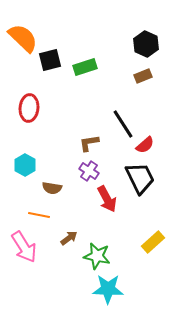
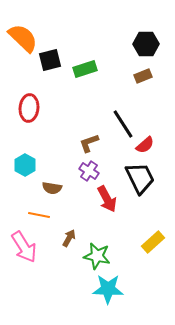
black hexagon: rotated 25 degrees counterclockwise
green rectangle: moved 2 px down
brown L-shape: rotated 10 degrees counterclockwise
brown arrow: rotated 24 degrees counterclockwise
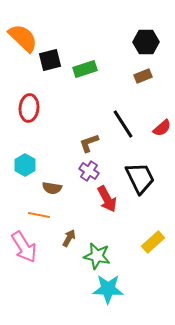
black hexagon: moved 2 px up
red semicircle: moved 17 px right, 17 px up
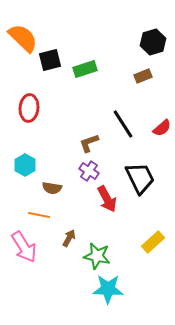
black hexagon: moved 7 px right; rotated 15 degrees counterclockwise
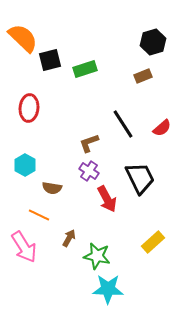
orange line: rotated 15 degrees clockwise
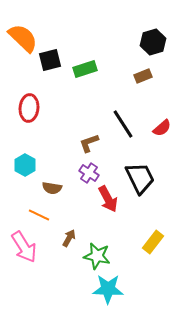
purple cross: moved 2 px down
red arrow: moved 1 px right
yellow rectangle: rotated 10 degrees counterclockwise
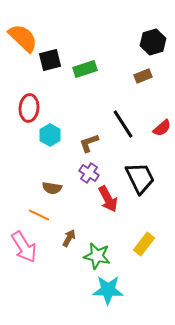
cyan hexagon: moved 25 px right, 30 px up
yellow rectangle: moved 9 px left, 2 px down
cyan star: moved 1 px down
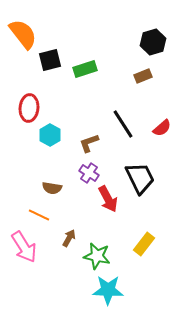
orange semicircle: moved 4 px up; rotated 8 degrees clockwise
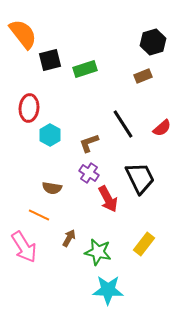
green star: moved 1 px right, 4 px up
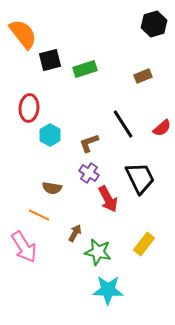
black hexagon: moved 1 px right, 18 px up
brown arrow: moved 6 px right, 5 px up
